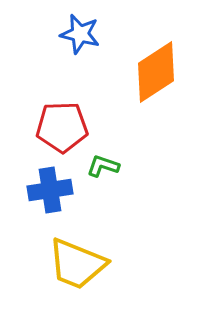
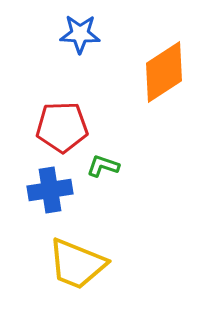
blue star: rotated 12 degrees counterclockwise
orange diamond: moved 8 px right
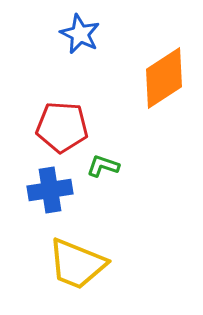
blue star: rotated 24 degrees clockwise
orange diamond: moved 6 px down
red pentagon: rotated 6 degrees clockwise
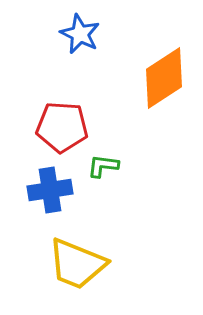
green L-shape: rotated 12 degrees counterclockwise
